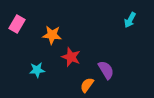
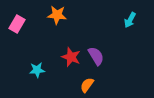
orange star: moved 5 px right, 20 px up
purple semicircle: moved 10 px left, 14 px up
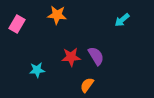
cyan arrow: moved 8 px left; rotated 21 degrees clockwise
red star: rotated 24 degrees counterclockwise
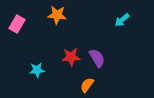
purple semicircle: moved 1 px right, 2 px down
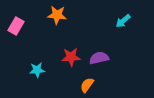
cyan arrow: moved 1 px right, 1 px down
pink rectangle: moved 1 px left, 2 px down
purple semicircle: moved 2 px right; rotated 72 degrees counterclockwise
